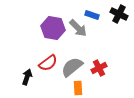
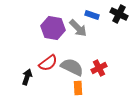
gray semicircle: rotated 65 degrees clockwise
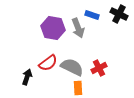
gray arrow: rotated 24 degrees clockwise
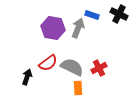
gray arrow: rotated 138 degrees counterclockwise
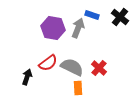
black cross: moved 1 px right, 3 px down; rotated 12 degrees clockwise
red cross: rotated 21 degrees counterclockwise
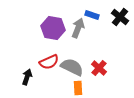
red semicircle: moved 1 px right, 1 px up; rotated 12 degrees clockwise
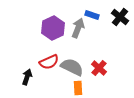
purple hexagon: rotated 25 degrees clockwise
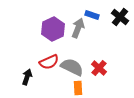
purple hexagon: moved 1 px down
